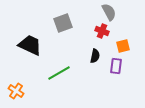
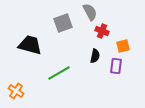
gray semicircle: moved 19 px left
black trapezoid: rotated 10 degrees counterclockwise
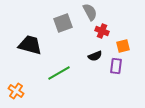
black semicircle: rotated 56 degrees clockwise
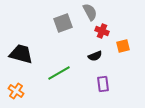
black trapezoid: moved 9 px left, 9 px down
purple rectangle: moved 13 px left, 18 px down; rotated 14 degrees counterclockwise
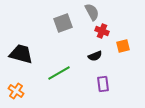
gray semicircle: moved 2 px right
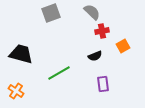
gray semicircle: rotated 18 degrees counterclockwise
gray square: moved 12 px left, 10 px up
red cross: rotated 32 degrees counterclockwise
orange square: rotated 16 degrees counterclockwise
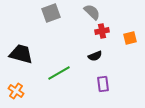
orange square: moved 7 px right, 8 px up; rotated 16 degrees clockwise
